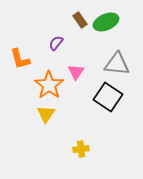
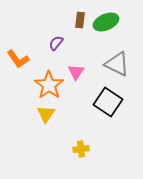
brown rectangle: rotated 42 degrees clockwise
orange L-shape: moved 2 px left; rotated 20 degrees counterclockwise
gray triangle: rotated 20 degrees clockwise
black square: moved 5 px down
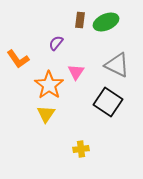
gray triangle: moved 1 px down
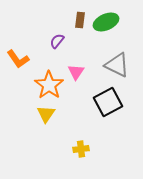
purple semicircle: moved 1 px right, 2 px up
black square: rotated 28 degrees clockwise
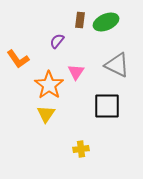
black square: moved 1 px left, 4 px down; rotated 28 degrees clockwise
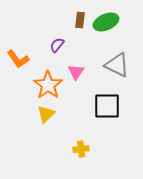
purple semicircle: moved 4 px down
orange star: moved 1 px left
yellow triangle: rotated 12 degrees clockwise
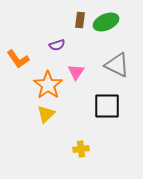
purple semicircle: rotated 147 degrees counterclockwise
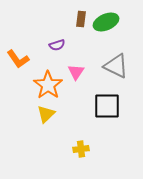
brown rectangle: moved 1 px right, 1 px up
gray triangle: moved 1 px left, 1 px down
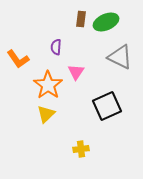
purple semicircle: moved 1 px left, 2 px down; rotated 112 degrees clockwise
gray triangle: moved 4 px right, 9 px up
black square: rotated 24 degrees counterclockwise
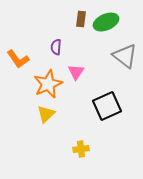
gray triangle: moved 5 px right, 1 px up; rotated 12 degrees clockwise
orange star: moved 1 px up; rotated 12 degrees clockwise
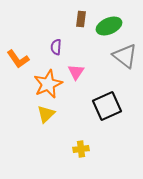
green ellipse: moved 3 px right, 4 px down
